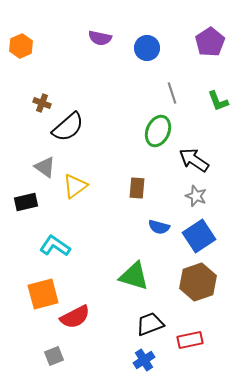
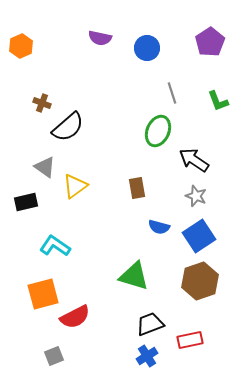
brown rectangle: rotated 15 degrees counterclockwise
brown hexagon: moved 2 px right, 1 px up
blue cross: moved 3 px right, 4 px up
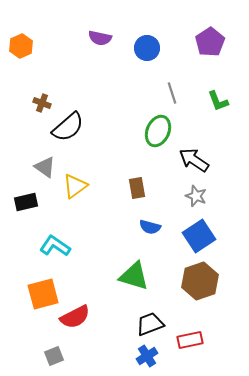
blue semicircle: moved 9 px left
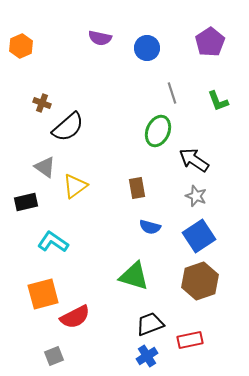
cyan L-shape: moved 2 px left, 4 px up
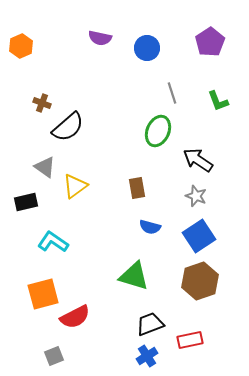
black arrow: moved 4 px right
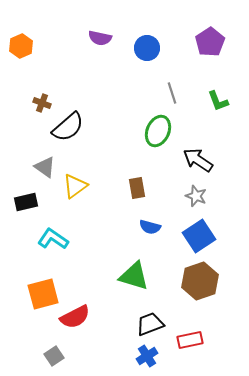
cyan L-shape: moved 3 px up
gray square: rotated 12 degrees counterclockwise
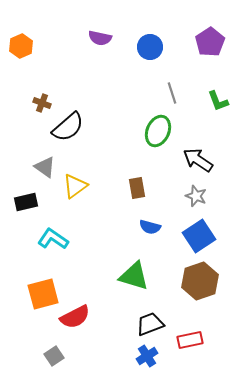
blue circle: moved 3 px right, 1 px up
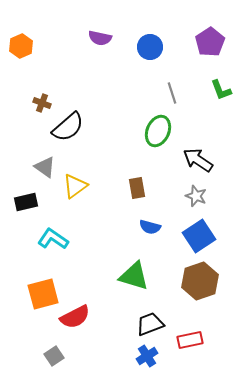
green L-shape: moved 3 px right, 11 px up
